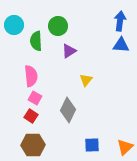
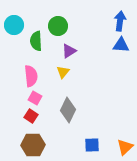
yellow triangle: moved 23 px left, 8 px up
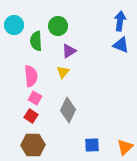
blue triangle: rotated 18 degrees clockwise
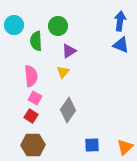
gray diamond: rotated 10 degrees clockwise
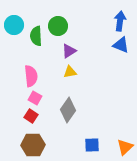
green semicircle: moved 5 px up
yellow triangle: moved 7 px right; rotated 40 degrees clockwise
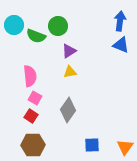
green semicircle: rotated 66 degrees counterclockwise
pink semicircle: moved 1 px left
orange triangle: rotated 12 degrees counterclockwise
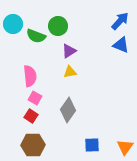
blue arrow: rotated 36 degrees clockwise
cyan circle: moved 1 px left, 1 px up
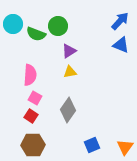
green semicircle: moved 2 px up
pink semicircle: moved 1 px up; rotated 10 degrees clockwise
blue square: rotated 21 degrees counterclockwise
